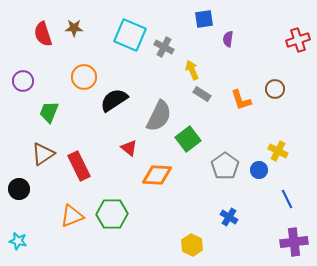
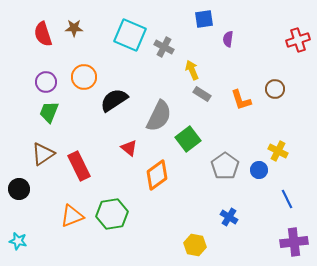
purple circle: moved 23 px right, 1 px down
orange diamond: rotated 40 degrees counterclockwise
green hexagon: rotated 8 degrees counterclockwise
yellow hexagon: moved 3 px right; rotated 15 degrees counterclockwise
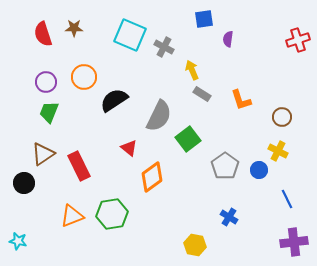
brown circle: moved 7 px right, 28 px down
orange diamond: moved 5 px left, 2 px down
black circle: moved 5 px right, 6 px up
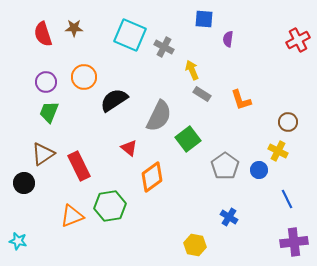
blue square: rotated 12 degrees clockwise
red cross: rotated 10 degrees counterclockwise
brown circle: moved 6 px right, 5 px down
green hexagon: moved 2 px left, 8 px up
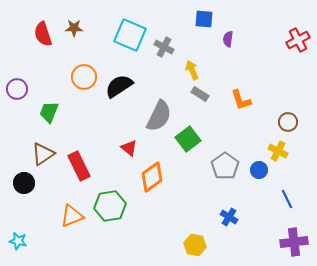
purple circle: moved 29 px left, 7 px down
gray rectangle: moved 2 px left
black semicircle: moved 5 px right, 14 px up
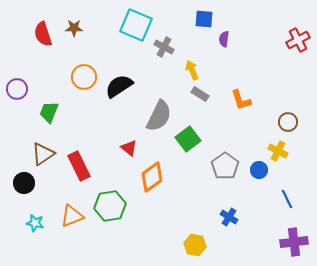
cyan square: moved 6 px right, 10 px up
purple semicircle: moved 4 px left
cyan star: moved 17 px right, 18 px up
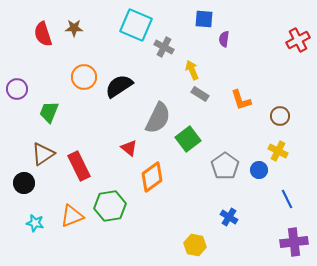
gray semicircle: moved 1 px left, 2 px down
brown circle: moved 8 px left, 6 px up
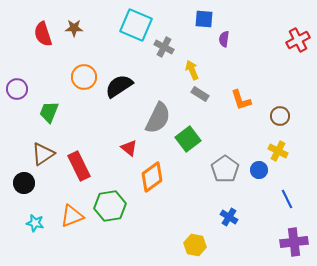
gray pentagon: moved 3 px down
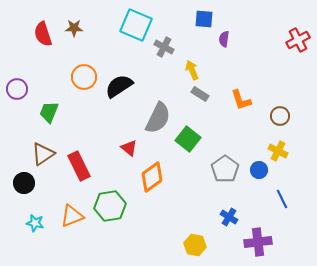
green square: rotated 15 degrees counterclockwise
blue line: moved 5 px left
purple cross: moved 36 px left
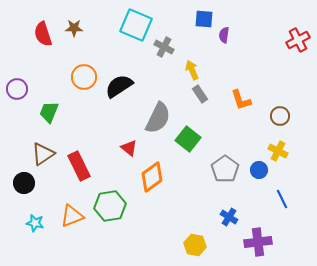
purple semicircle: moved 4 px up
gray rectangle: rotated 24 degrees clockwise
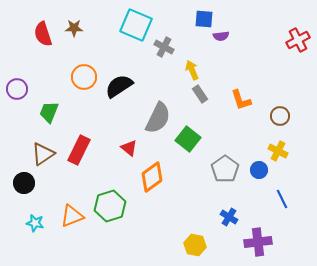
purple semicircle: moved 3 px left, 1 px down; rotated 105 degrees counterclockwise
red rectangle: moved 16 px up; rotated 52 degrees clockwise
green hexagon: rotated 8 degrees counterclockwise
